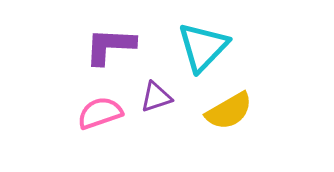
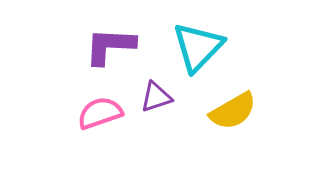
cyan triangle: moved 5 px left
yellow semicircle: moved 4 px right
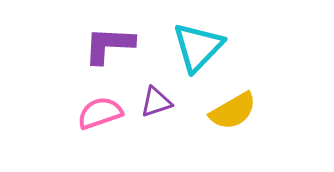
purple L-shape: moved 1 px left, 1 px up
purple triangle: moved 5 px down
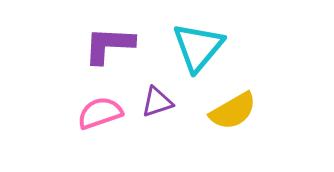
cyan triangle: rotated 4 degrees counterclockwise
purple triangle: moved 1 px right
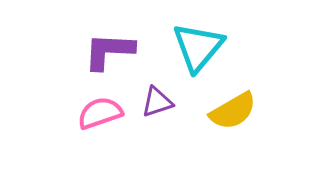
purple L-shape: moved 6 px down
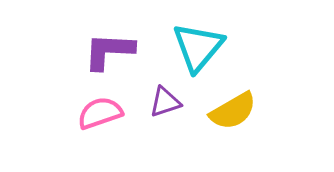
purple triangle: moved 8 px right
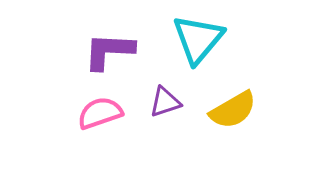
cyan triangle: moved 8 px up
yellow semicircle: moved 1 px up
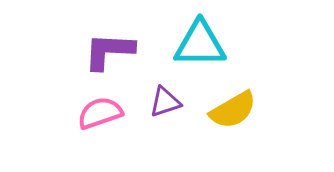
cyan triangle: moved 2 px right, 5 px down; rotated 50 degrees clockwise
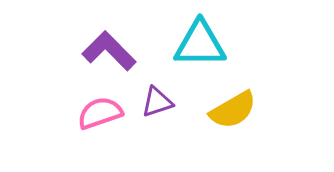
purple L-shape: rotated 42 degrees clockwise
purple triangle: moved 8 px left
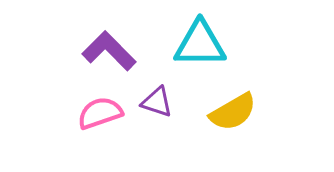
purple triangle: rotated 36 degrees clockwise
yellow semicircle: moved 2 px down
